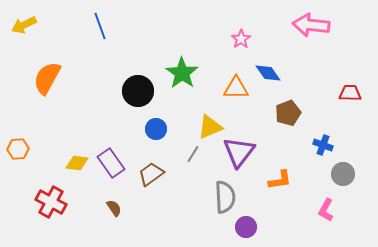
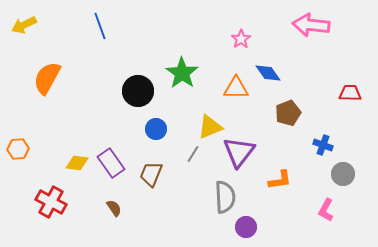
brown trapezoid: rotated 32 degrees counterclockwise
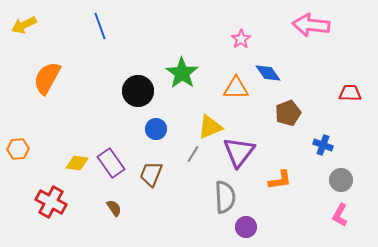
gray circle: moved 2 px left, 6 px down
pink L-shape: moved 14 px right, 5 px down
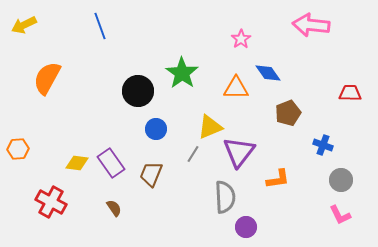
orange L-shape: moved 2 px left, 1 px up
pink L-shape: rotated 55 degrees counterclockwise
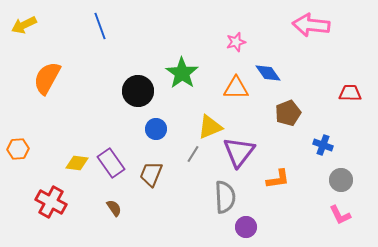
pink star: moved 5 px left, 3 px down; rotated 18 degrees clockwise
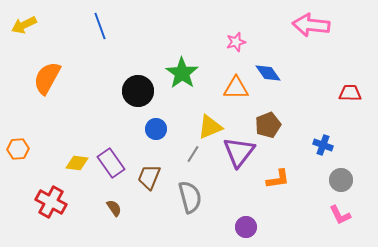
brown pentagon: moved 20 px left, 12 px down
brown trapezoid: moved 2 px left, 3 px down
gray semicircle: moved 35 px left; rotated 12 degrees counterclockwise
